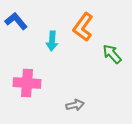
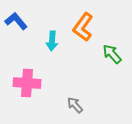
gray arrow: rotated 120 degrees counterclockwise
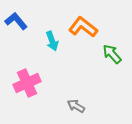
orange L-shape: rotated 92 degrees clockwise
cyan arrow: rotated 24 degrees counterclockwise
pink cross: rotated 28 degrees counterclockwise
gray arrow: moved 1 px right, 1 px down; rotated 18 degrees counterclockwise
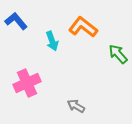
green arrow: moved 6 px right
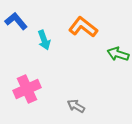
cyan arrow: moved 8 px left, 1 px up
green arrow: rotated 30 degrees counterclockwise
pink cross: moved 6 px down
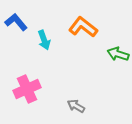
blue L-shape: moved 1 px down
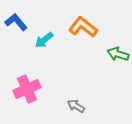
cyan arrow: rotated 72 degrees clockwise
